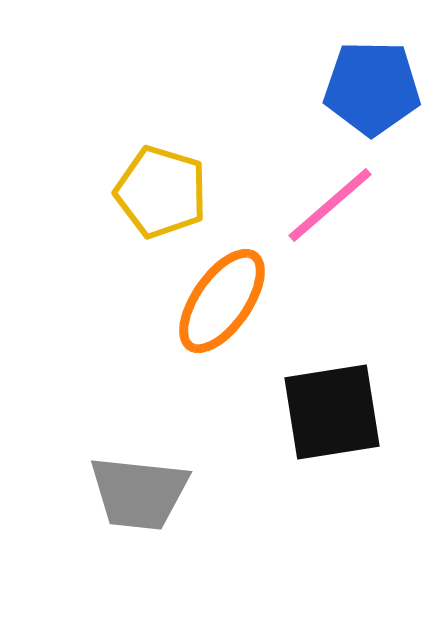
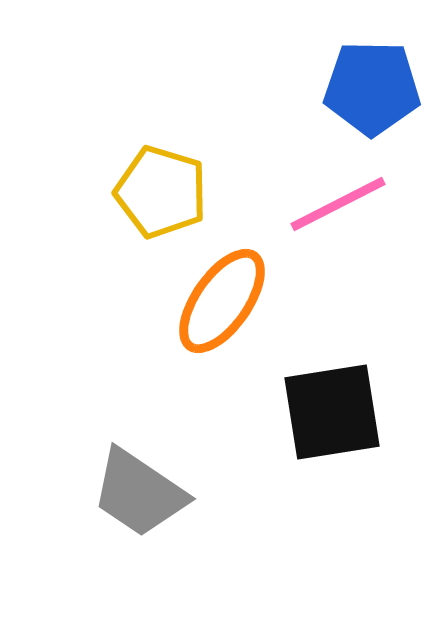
pink line: moved 8 px right, 1 px up; rotated 14 degrees clockwise
gray trapezoid: rotated 28 degrees clockwise
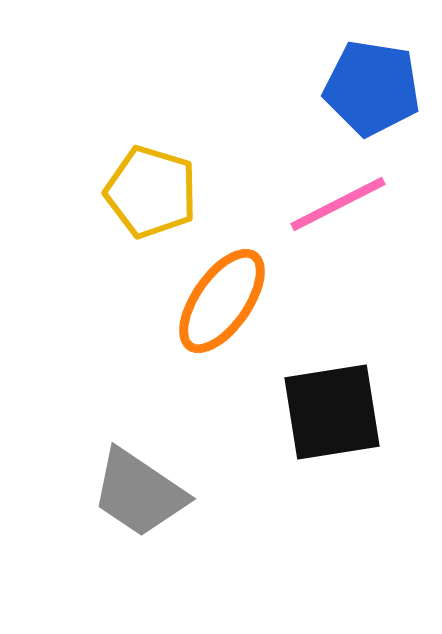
blue pentagon: rotated 8 degrees clockwise
yellow pentagon: moved 10 px left
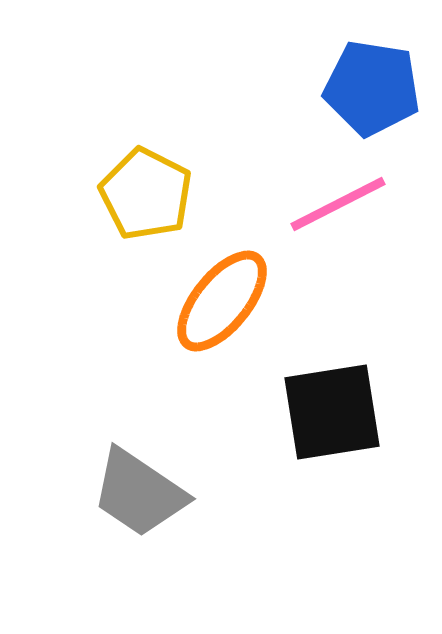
yellow pentagon: moved 5 px left, 2 px down; rotated 10 degrees clockwise
orange ellipse: rotated 4 degrees clockwise
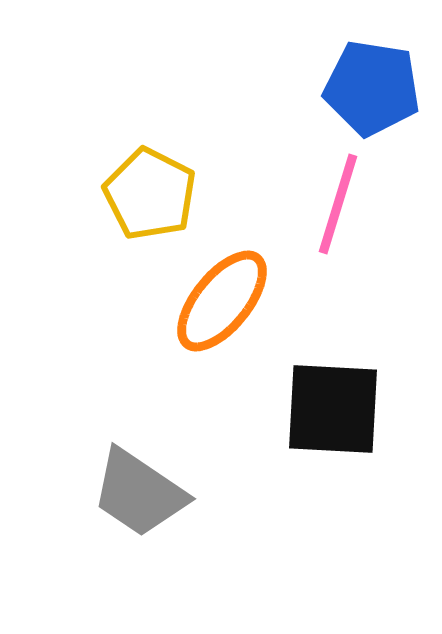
yellow pentagon: moved 4 px right
pink line: rotated 46 degrees counterclockwise
black square: moved 1 px right, 3 px up; rotated 12 degrees clockwise
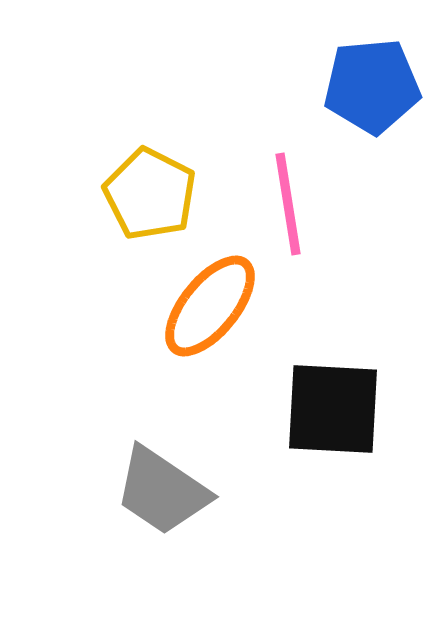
blue pentagon: moved 2 px up; rotated 14 degrees counterclockwise
pink line: moved 50 px left; rotated 26 degrees counterclockwise
orange ellipse: moved 12 px left, 5 px down
gray trapezoid: moved 23 px right, 2 px up
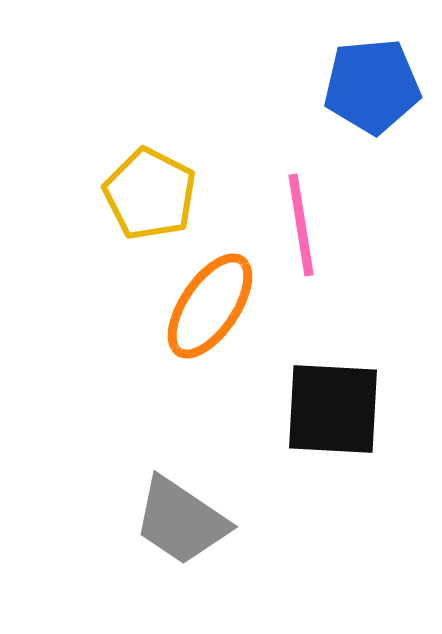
pink line: moved 13 px right, 21 px down
orange ellipse: rotated 5 degrees counterclockwise
gray trapezoid: moved 19 px right, 30 px down
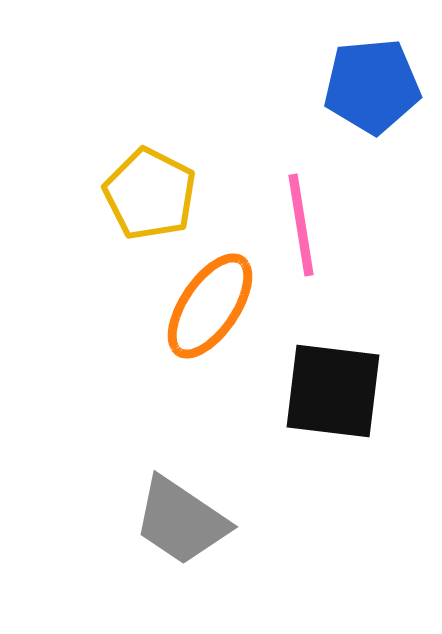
black square: moved 18 px up; rotated 4 degrees clockwise
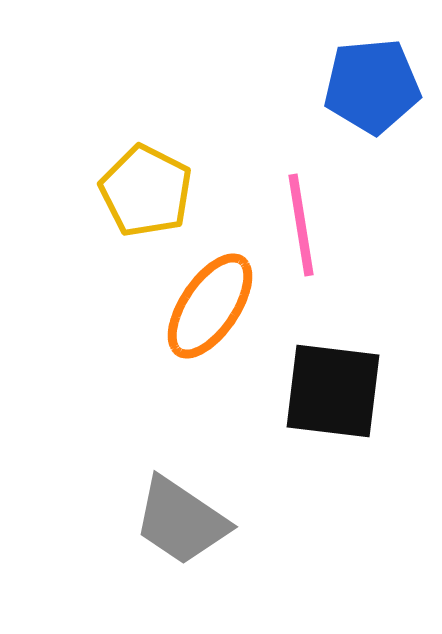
yellow pentagon: moved 4 px left, 3 px up
